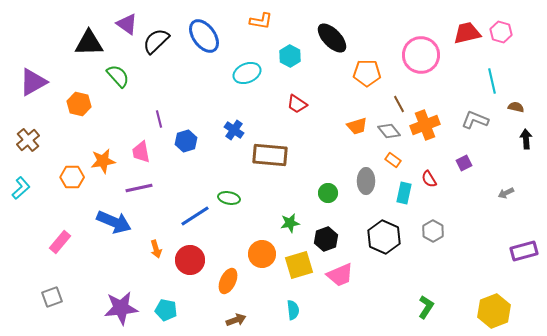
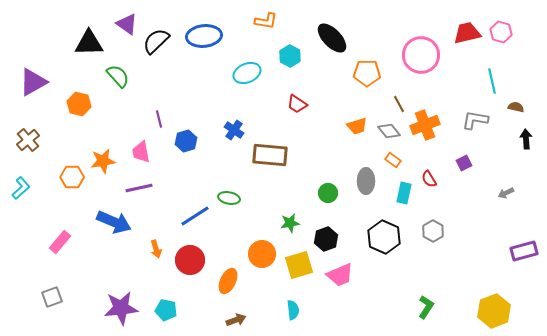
orange L-shape at (261, 21): moved 5 px right
blue ellipse at (204, 36): rotated 60 degrees counterclockwise
gray L-shape at (475, 120): rotated 12 degrees counterclockwise
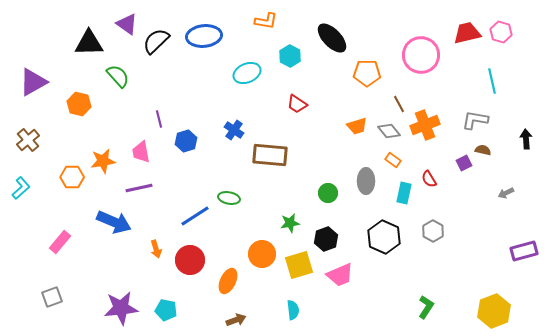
brown semicircle at (516, 107): moved 33 px left, 43 px down
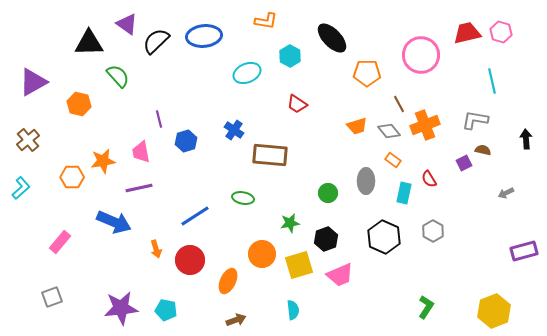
green ellipse at (229, 198): moved 14 px right
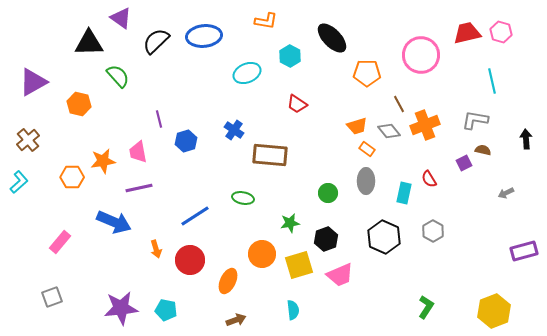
purple triangle at (127, 24): moved 6 px left, 6 px up
pink trapezoid at (141, 152): moved 3 px left
orange rectangle at (393, 160): moved 26 px left, 11 px up
cyan L-shape at (21, 188): moved 2 px left, 6 px up
